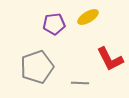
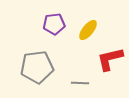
yellow ellipse: moved 13 px down; rotated 20 degrees counterclockwise
red L-shape: rotated 104 degrees clockwise
gray pentagon: rotated 12 degrees clockwise
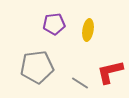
yellow ellipse: rotated 30 degrees counterclockwise
red L-shape: moved 13 px down
gray line: rotated 30 degrees clockwise
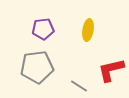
purple pentagon: moved 11 px left, 5 px down
red L-shape: moved 1 px right, 2 px up
gray line: moved 1 px left, 3 px down
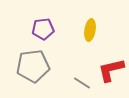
yellow ellipse: moved 2 px right
gray pentagon: moved 4 px left, 1 px up
gray line: moved 3 px right, 3 px up
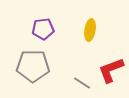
gray pentagon: rotated 8 degrees clockwise
red L-shape: rotated 8 degrees counterclockwise
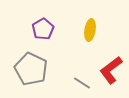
purple pentagon: rotated 25 degrees counterclockwise
gray pentagon: moved 2 px left, 3 px down; rotated 24 degrees clockwise
red L-shape: rotated 16 degrees counterclockwise
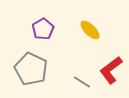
yellow ellipse: rotated 55 degrees counterclockwise
gray line: moved 1 px up
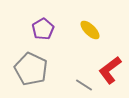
red L-shape: moved 1 px left
gray line: moved 2 px right, 3 px down
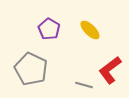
purple pentagon: moved 6 px right; rotated 10 degrees counterclockwise
gray line: rotated 18 degrees counterclockwise
